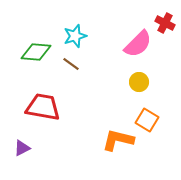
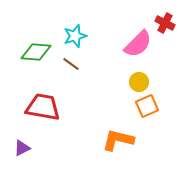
orange square: moved 14 px up; rotated 35 degrees clockwise
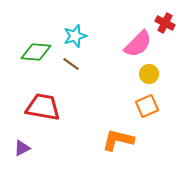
yellow circle: moved 10 px right, 8 px up
